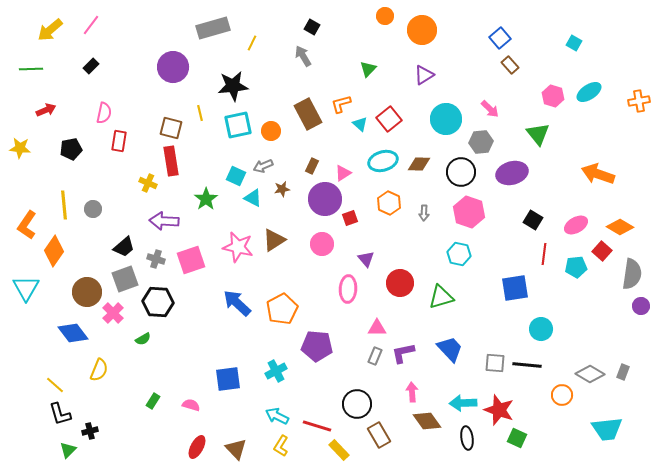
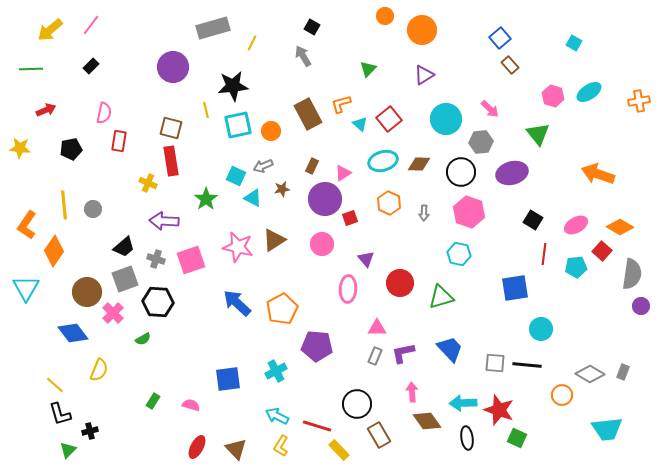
yellow line at (200, 113): moved 6 px right, 3 px up
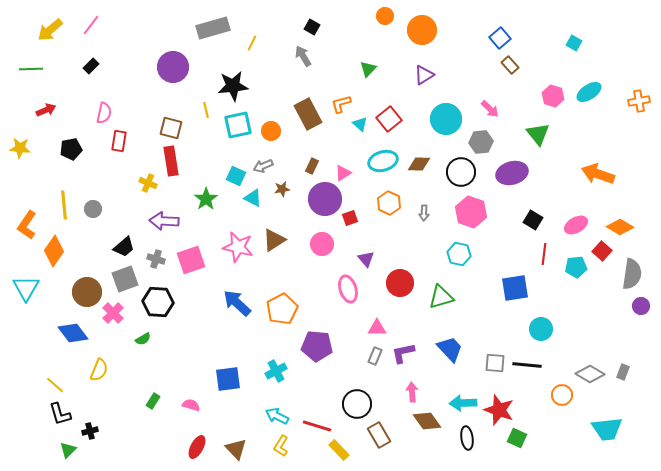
pink hexagon at (469, 212): moved 2 px right
pink ellipse at (348, 289): rotated 20 degrees counterclockwise
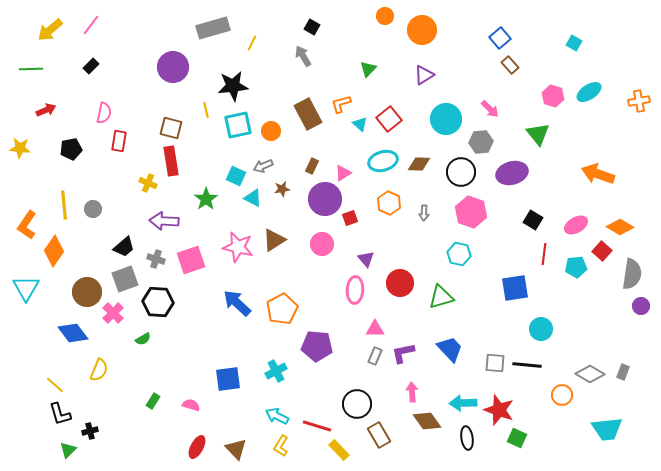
pink ellipse at (348, 289): moved 7 px right, 1 px down; rotated 20 degrees clockwise
pink triangle at (377, 328): moved 2 px left, 1 px down
